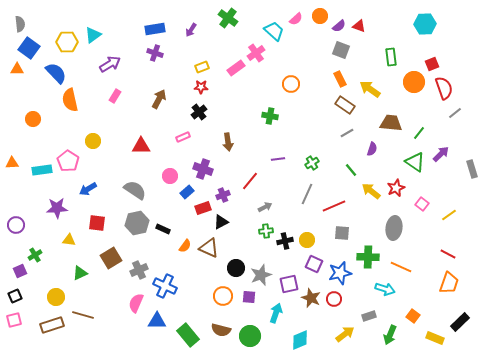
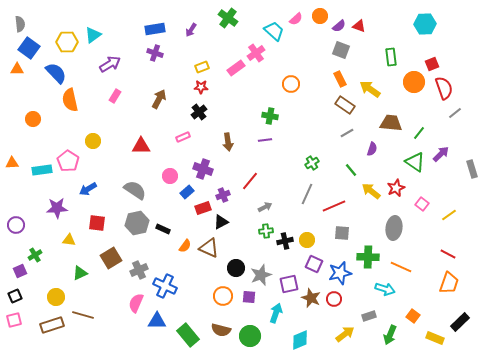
purple line at (278, 159): moved 13 px left, 19 px up
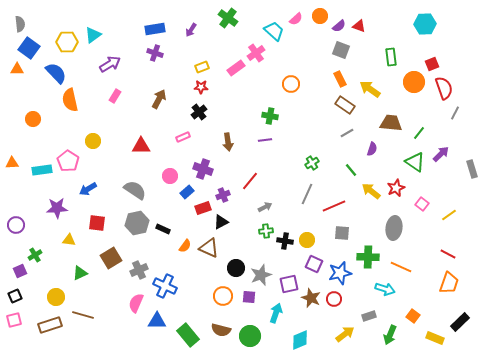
gray line at (455, 113): rotated 24 degrees counterclockwise
black cross at (285, 241): rotated 21 degrees clockwise
brown rectangle at (52, 325): moved 2 px left
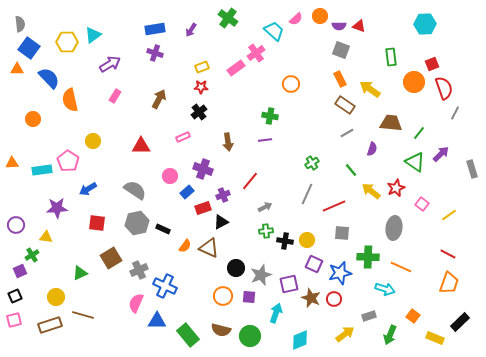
purple semicircle at (339, 26): rotated 40 degrees clockwise
blue semicircle at (56, 73): moved 7 px left, 5 px down
yellow triangle at (69, 240): moved 23 px left, 3 px up
green cross at (35, 255): moved 3 px left
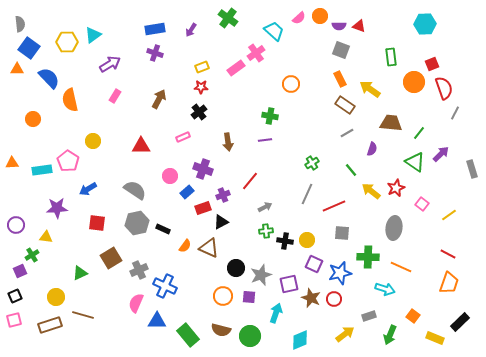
pink semicircle at (296, 19): moved 3 px right, 1 px up
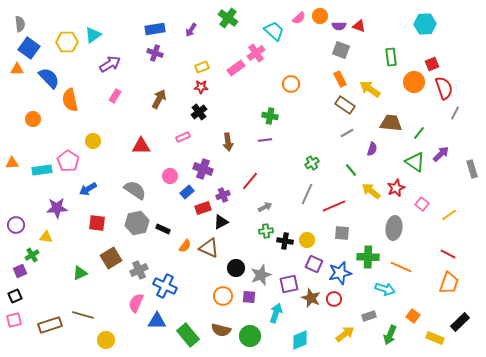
yellow circle at (56, 297): moved 50 px right, 43 px down
